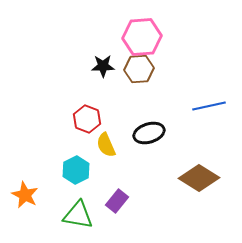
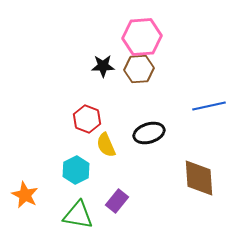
brown diamond: rotated 54 degrees clockwise
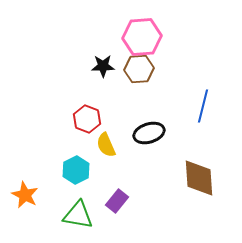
blue line: moved 6 px left; rotated 64 degrees counterclockwise
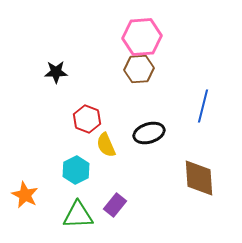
black star: moved 47 px left, 6 px down
purple rectangle: moved 2 px left, 4 px down
green triangle: rotated 12 degrees counterclockwise
